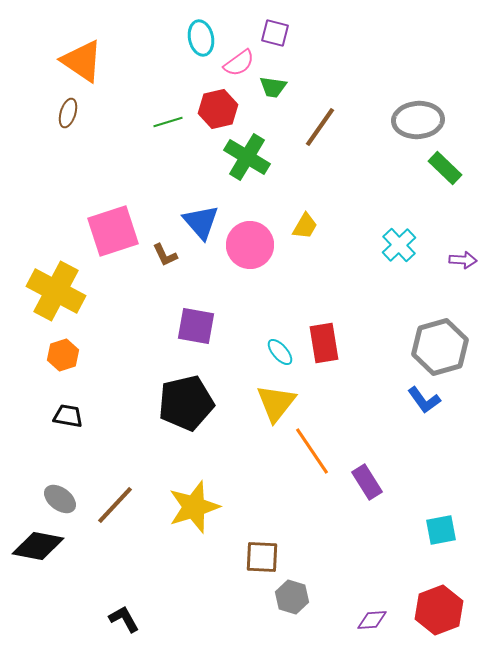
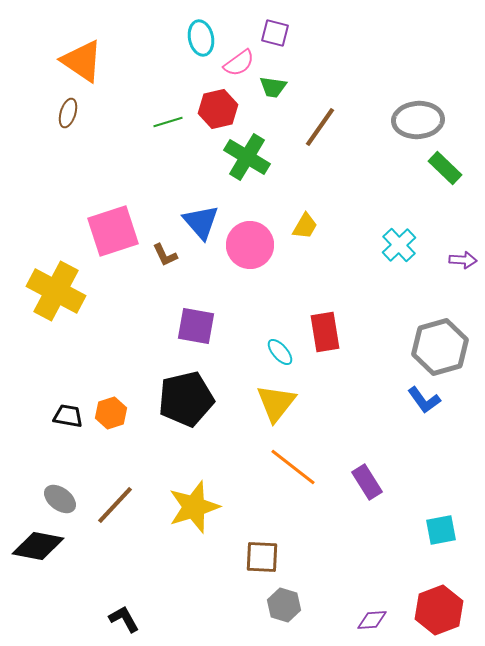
red rectangle at (324, 343): moved 1 px right, 11 px up
orange hexagon at (63, 355): moved 48 px right, 58 px down
black pentagon at (186, 403): moved 4 px up
orange line at (312, 451): moved 19 px left, 16 px down; rotated 18 degrees counterclockwise
gray hexagon at (292, 597): moved 8 px left, 8 px down
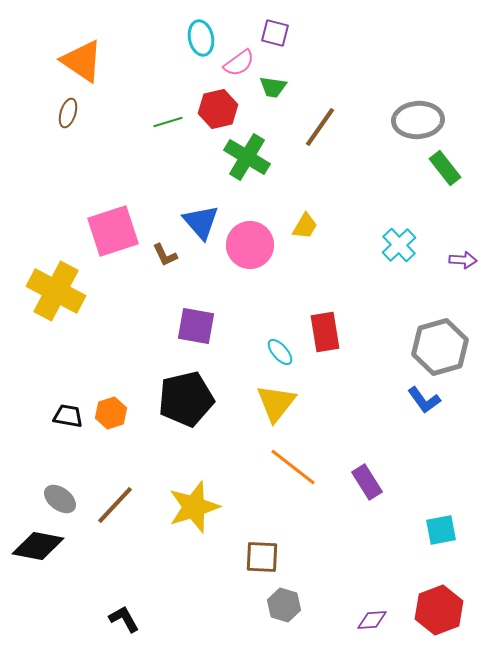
green rectangle at (445, 168): rotated 8 degrees clockwise
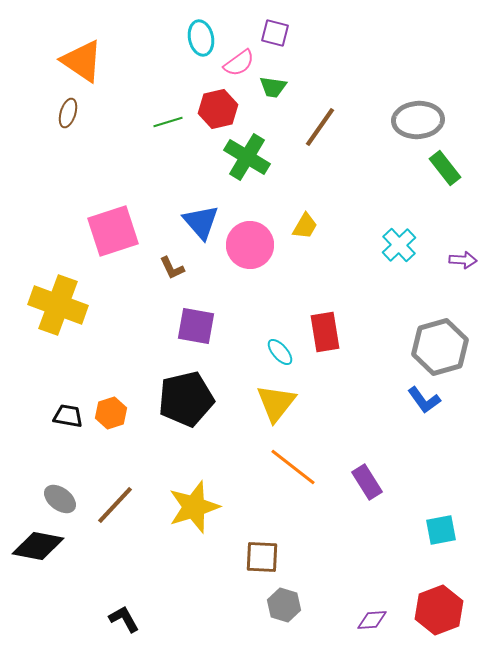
brown L-shape at (165, 255): moved 7 px right, 13 px down
yellow cross at (56, 291): moved 2 px right, 14 px down; rotated 8 degrees counterclockwise
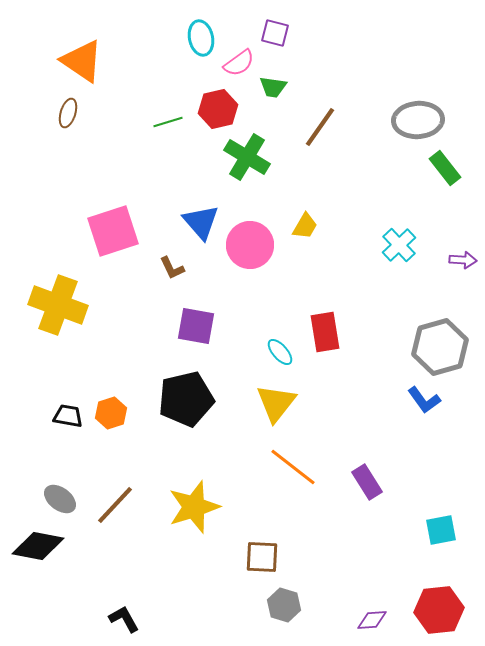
red hexagon at (439, 610): rotated 15 degrees clockwise
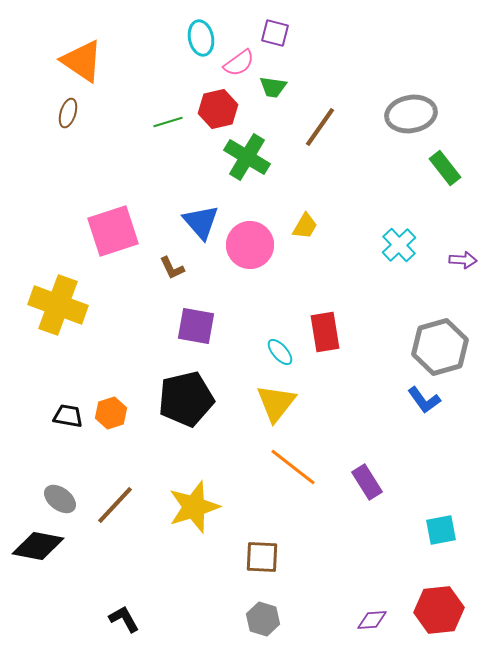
gray ellipse at (418, 120): moved 7 px left, 6 px up; rotated 6 degrees counterclockwise
gray hexagon at (284, 605): moved 21 px left, 14 px down
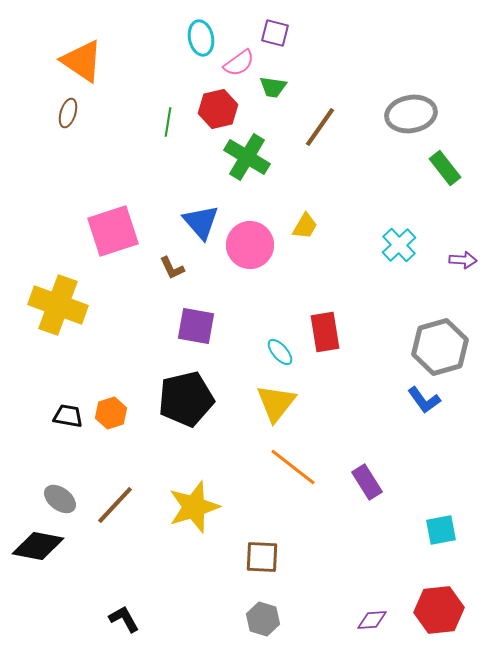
green line at (168, 122): rotated 64 degrees counterclockwise
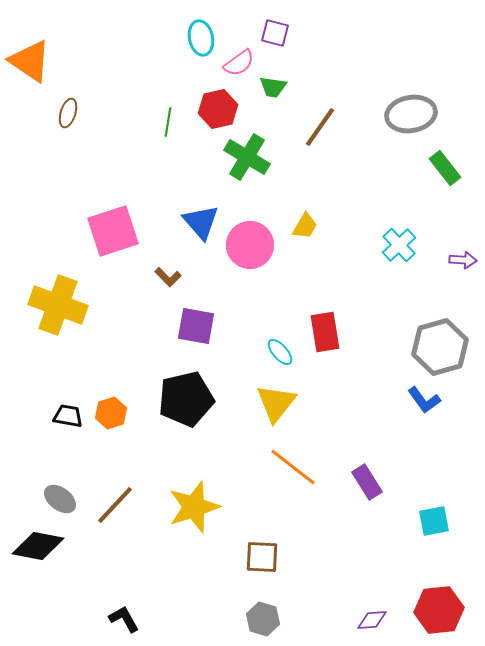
orange triangle at (82, 61): moved 52 px left
brown L-shape at (172, 268): moved 4 px left, 9 px down; rotated 20 degrees counterclockwise
cyan square at (441, 530): moved 7 px left, 9 px up
